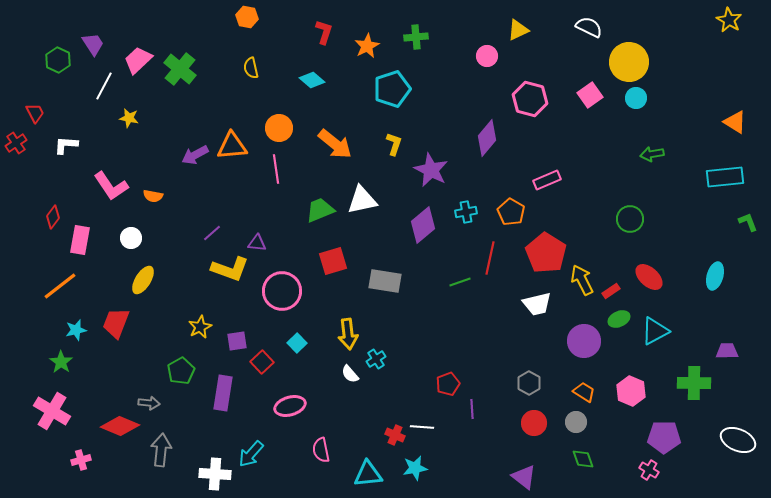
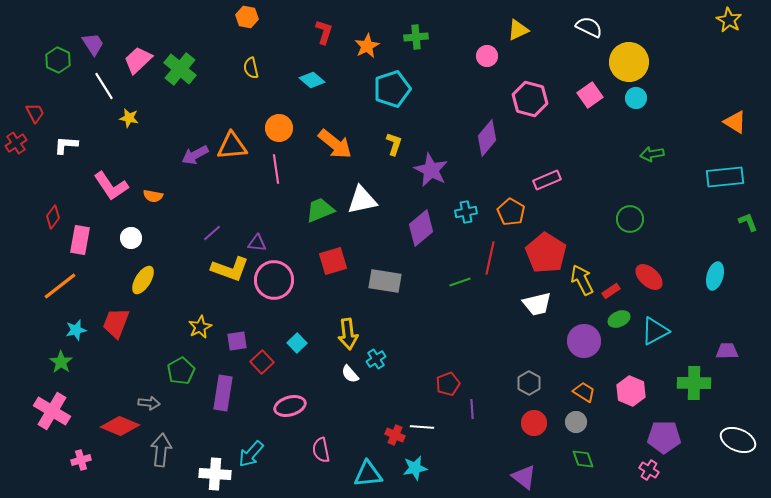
white line at (104, 86): rotated 60 degrees counterclockwise
purple diamond at (423, 225): moved 2 px left, 3 px down
pink circle at (282, 291): moved 8 px left, 11 px up
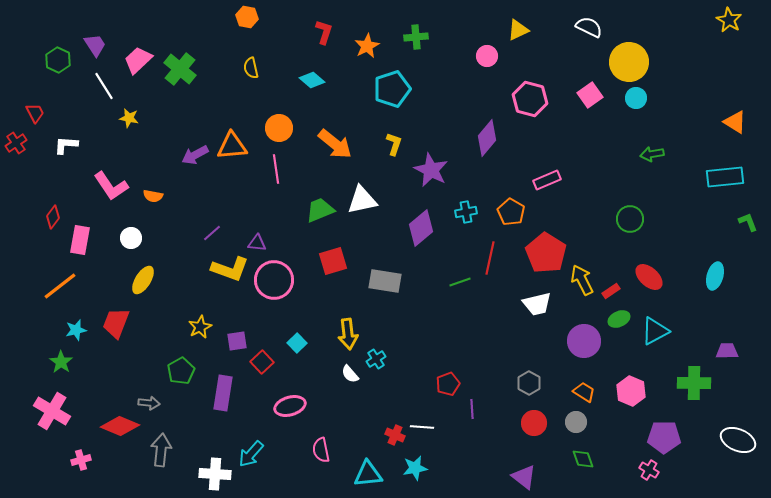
purple trapezoid at (93, 44): moved 2 px right, 1 px down
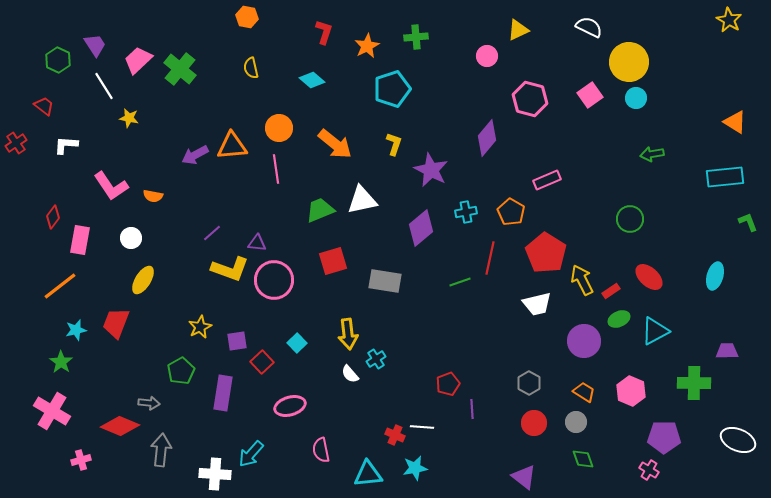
red trapezoid at (35, 113): moved 9 px right, 7 px up; rotated 25 degrees counterclockwise
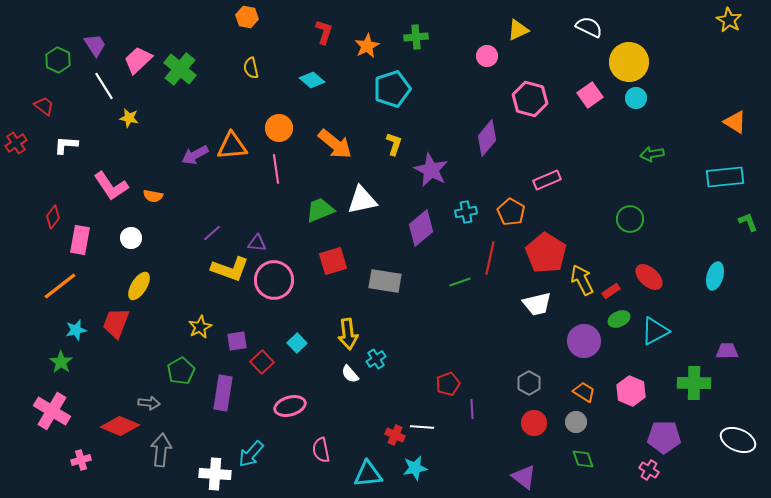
yellow ellipse at (143, 280): moved 4 px left, 6 px down
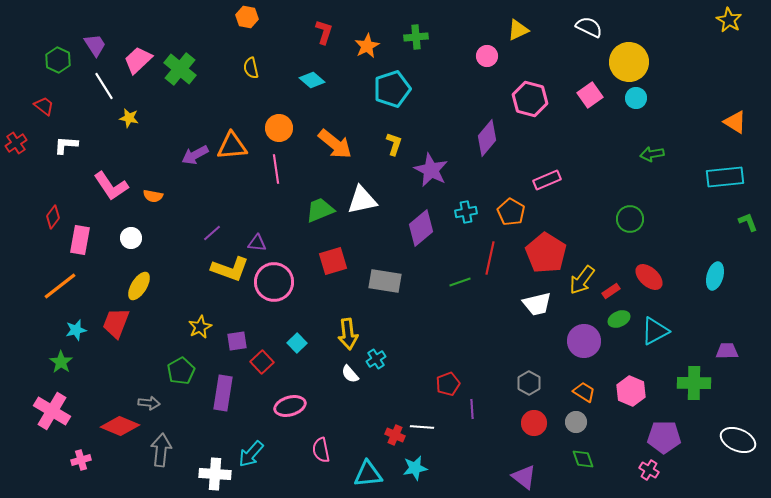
pink circle at (274, 280): moved 2 px down
yellow arrow at (582, 280): rotated 116 degrees counterclockwise
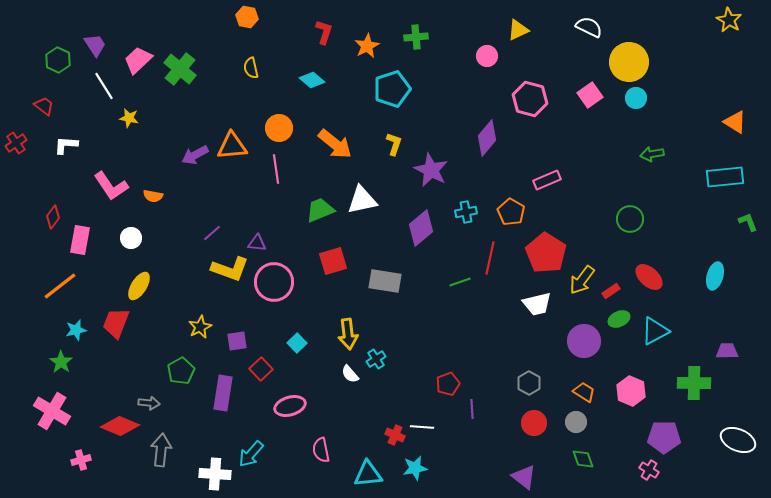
red square at (262, 362): moved 1 px left, 7 px down
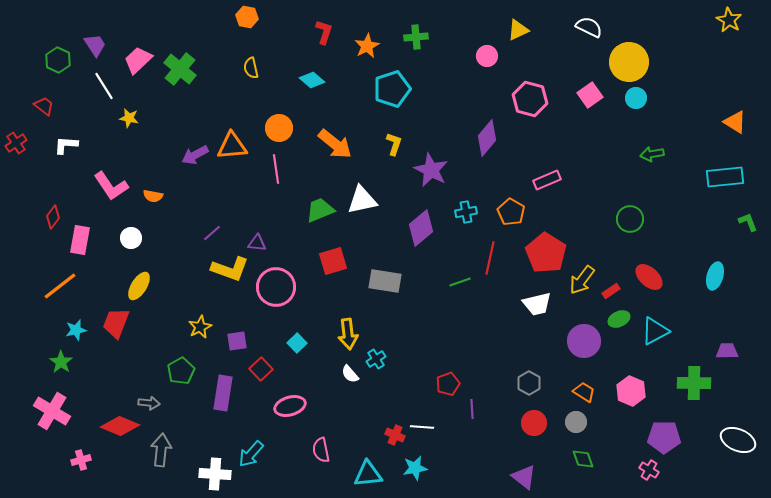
pink circle at (274, 282): moved 2 px right, 5 px down
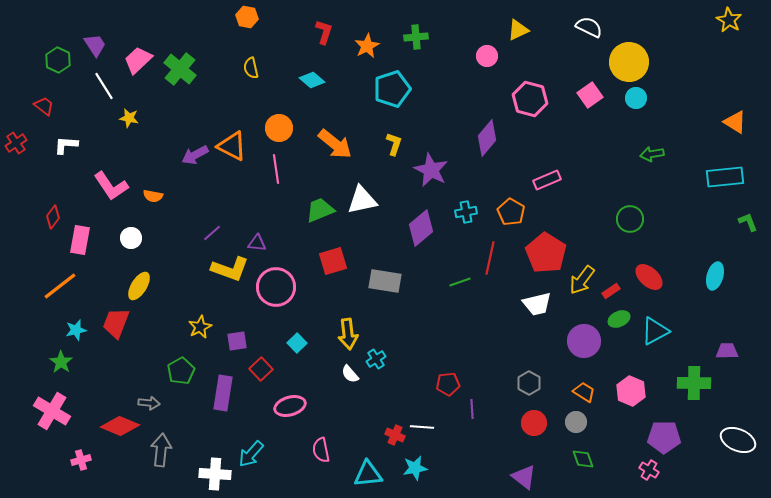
orange triangle at (232, 146): rotated 32 degrees clockwise
red pentagon at (448, 384): rotated 15 degrees clockwise
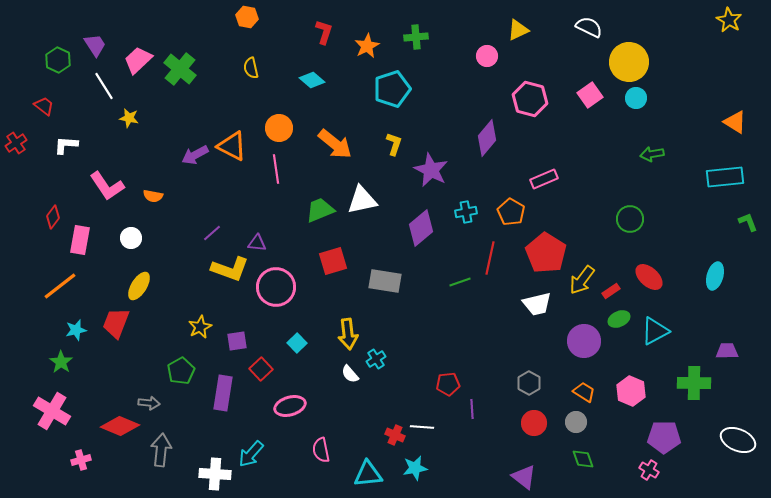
pink rectangle at (547, 180): moved 3 px left, 1 px up
pink L-shape at (111, 186): moved 4 px left
